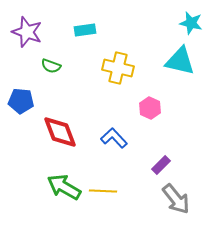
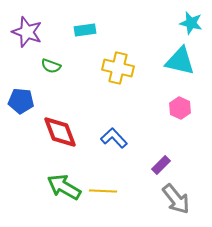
pink hexagon: moved 30 px right
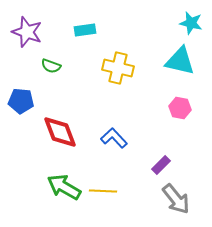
pink hexagon: rotated 15 degrees counterclockwise
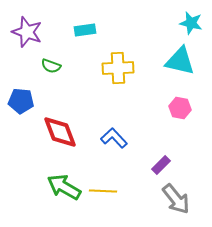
yellow cross: rotated 16 degrees counterclockwise
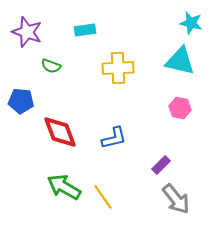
blue L-shape: rotated 120 degrees clockwise
yellow line: moved 6 px down; rotated 52 degrees clockwise
